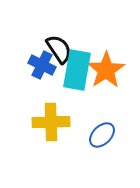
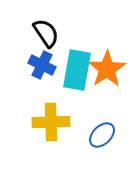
black semicircle: moved 13 px left, 16 px up
orange star: moved 1 px right, 1 px up
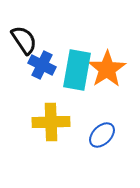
black semicircle: moved 22 px left, 7 px down
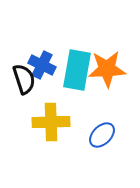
black semicircle: moved 39 px down; rotated 16 degrees clockwise
orange star: rotated 30 degrees clockwise
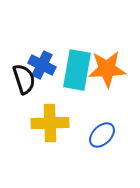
yellow cross: moved 1 px left, 1 px down
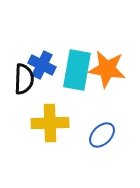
orange star: rotated 12 degrees clockwise
black semicircle: rotated 20 degrees clockwise
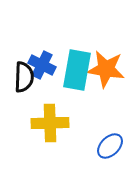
orange star: moved 1 px left
black semicircle: moved 2 px up
blue ellipse: moved 8 px right, 11 px down
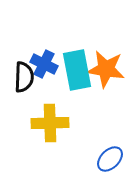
blue cross: moved 2 px right, 1 px up
cyan rectangle: rotated 21 degrees counterclockwise
blue ellipse: moved 13 px down
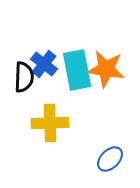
blue cross: rotated 12 degrees clockwise
